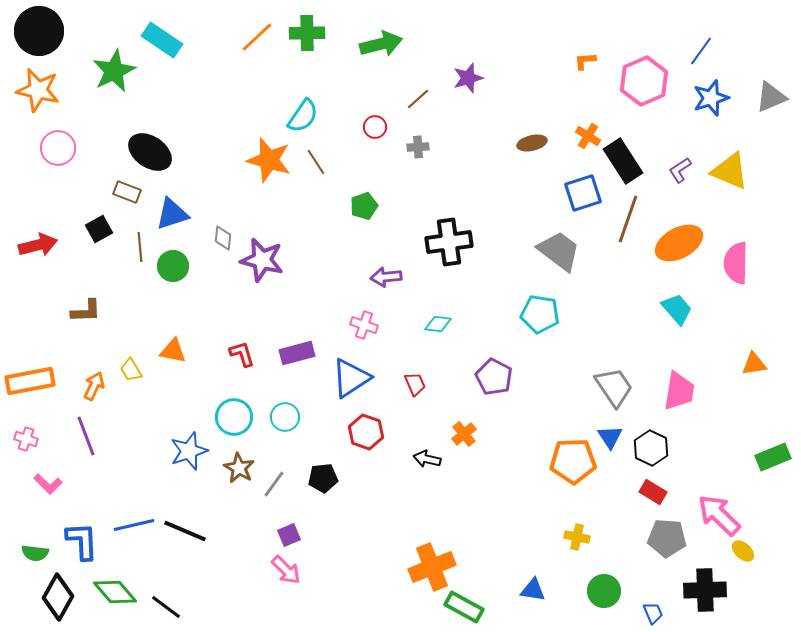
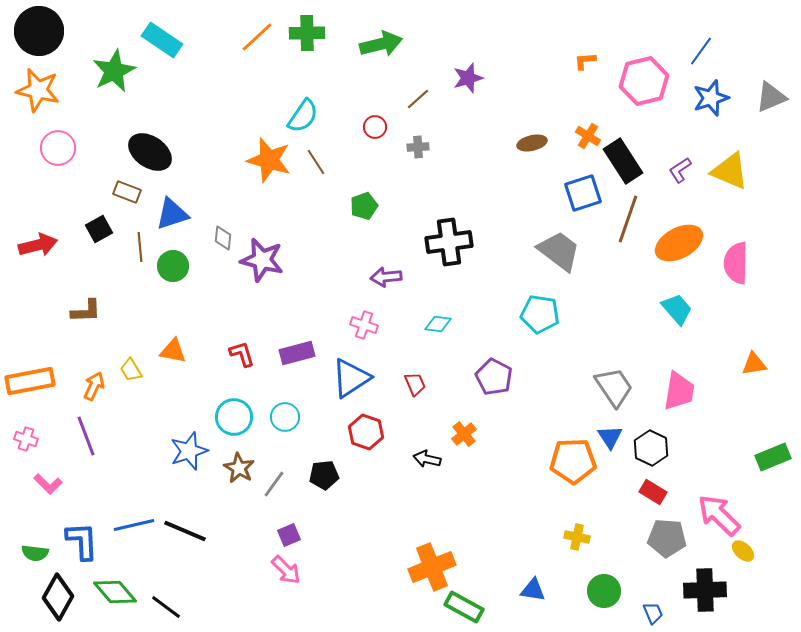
pink hexagon at (644, 81): rotated 9 degrees clockwise
black pentagon at (323, 478): moved 1 px right, 3 px up
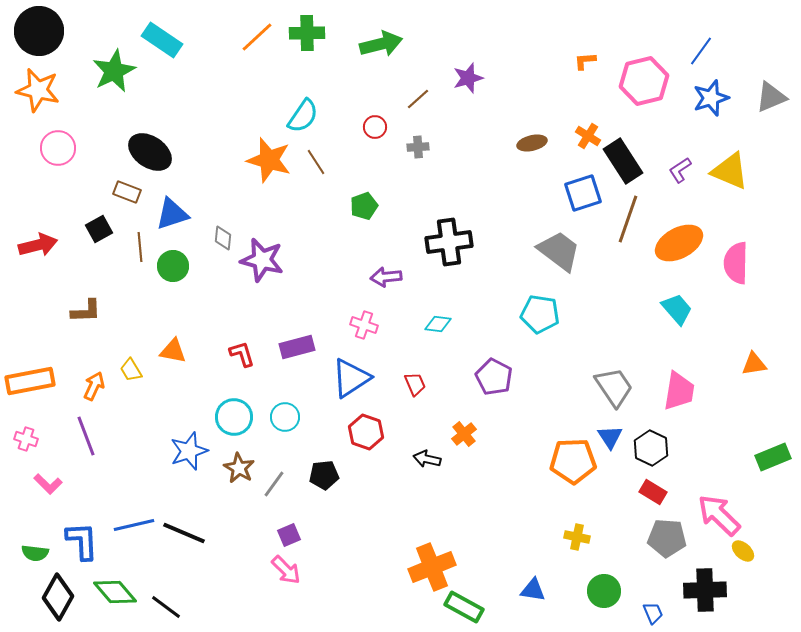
purple rectangle at (297, 353): moved 6 px up
black line at (185, 531): moved 1 px left, 2 px down
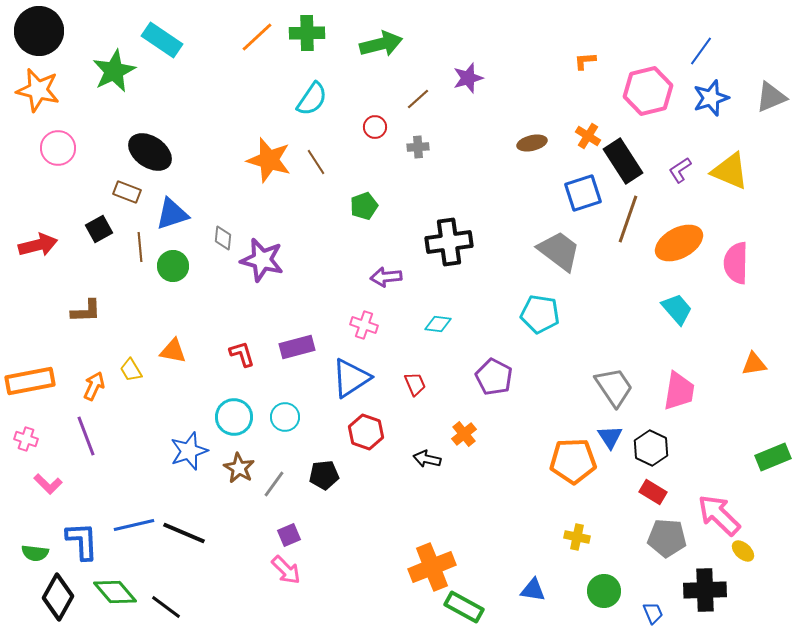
pink hexagon at (644, 81): moved 4 px right, 10 px down
cyan semicircle at (303, 116): moved 9 px right, 17 px up
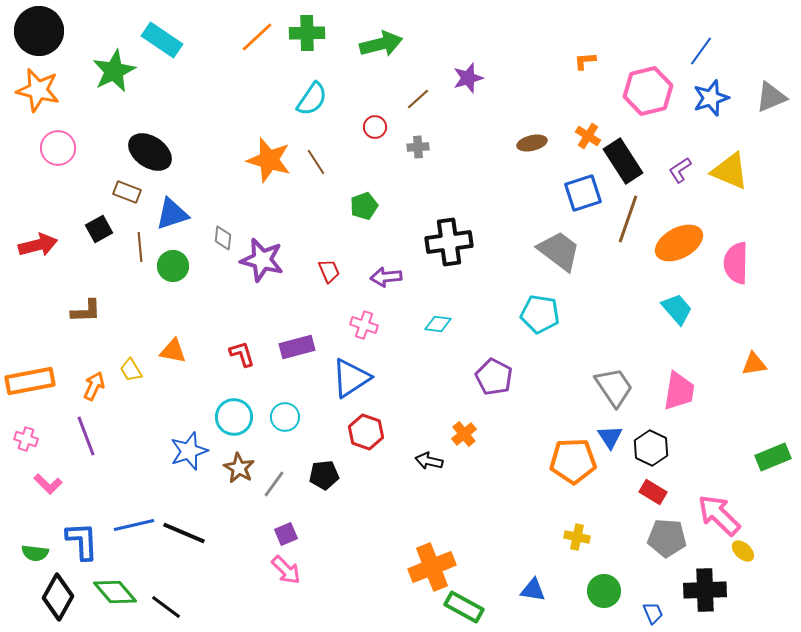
red trapezoid at (415, 384): moved 86 px left, 113 px up
black arrow at (427, 459): moved 2 px right, 2 px down
purple square at (289, 535): moved 3 px left, 1 px up
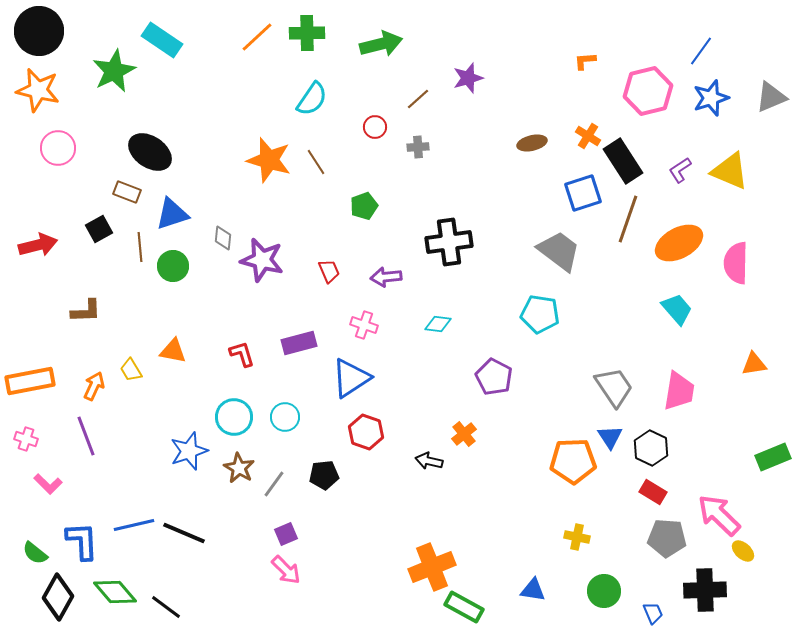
purple rectangle at (297, 347): moved 2 px right, 4 px up
green semicircle at (35, 553): rotated 32 degrees clockwise
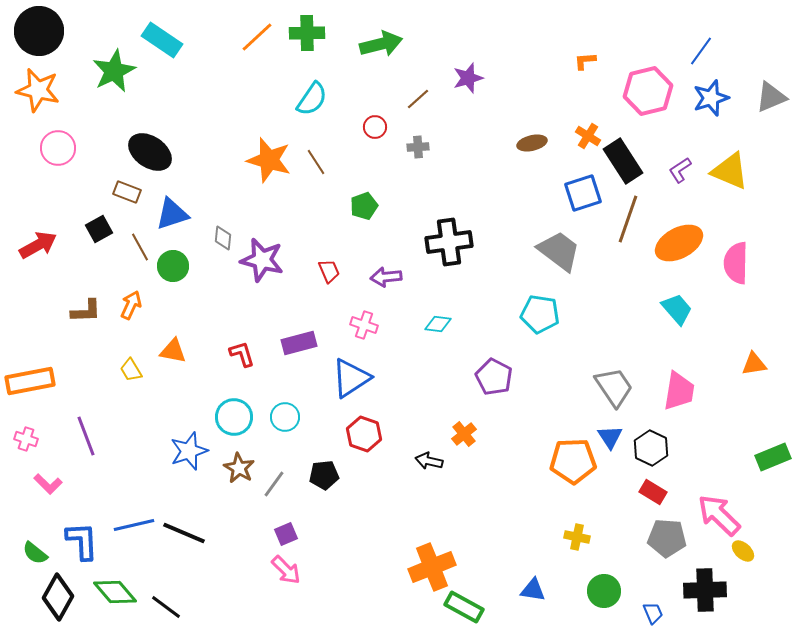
red arrow at (38, 245): rotated 15 degrees counterclockwise
brown line at (140, 247): rotated 24 degrees counterclockwise
orange arrow at (94, 386): moved 37 px right, 81 px up
red hexagon at (366, 432): moved 2 px left, 2 px down
